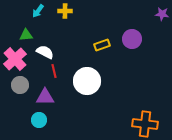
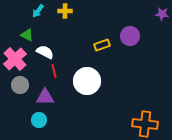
green triangle: moved 1 px right; rotated 32 degrees clockwise
purple circle: moved 2 px left, 3 px up
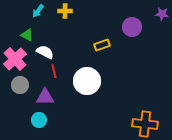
purple circle: moved 2 px right, 9 px up
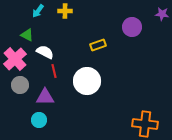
yellow rectangle: moved 4 px left
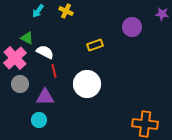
yellow cross: moved 1 px right; rotated 24 degrees clockwise
green triangle: moved 3 px down
yellow rectangle: moved 3 px left
pink cross: moved 1 px up
white circle: moved 3 px down
gray circle: moved 1 px up
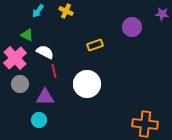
green triangle: moved 3 px up
